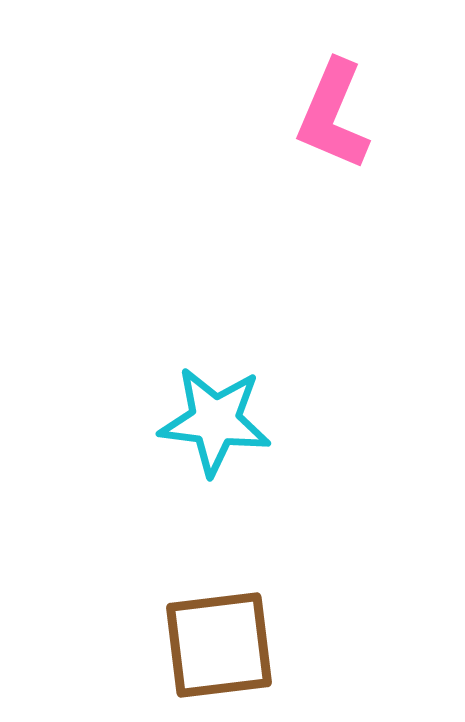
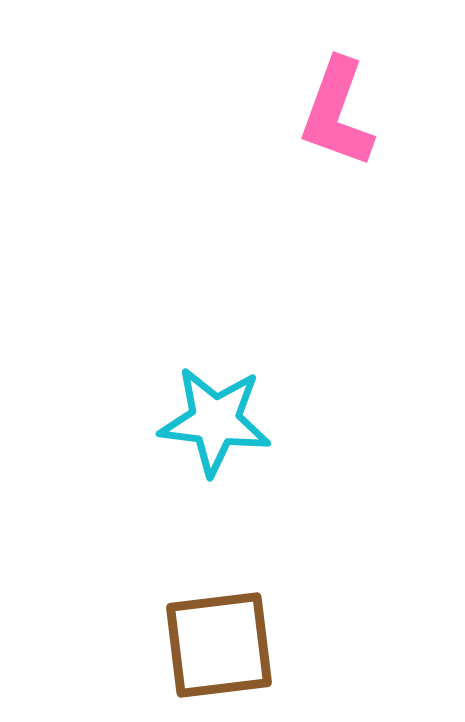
pink L-shape: moved 4 px right, 2 px up; rotated 3 degrees counterclockwise
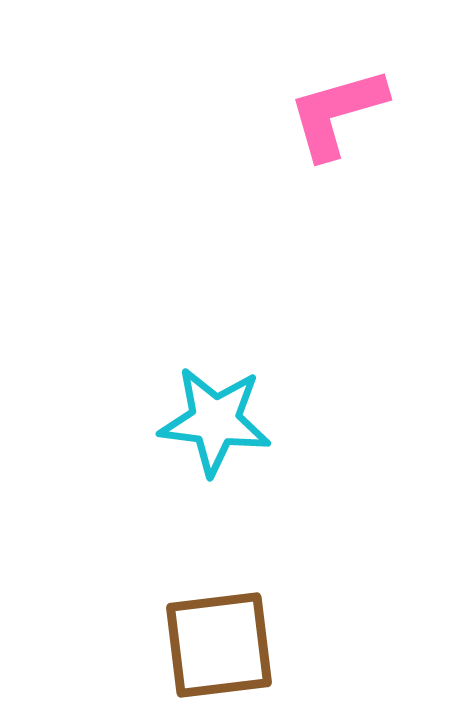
pink L-shape: rotated 54 degrees clockwise
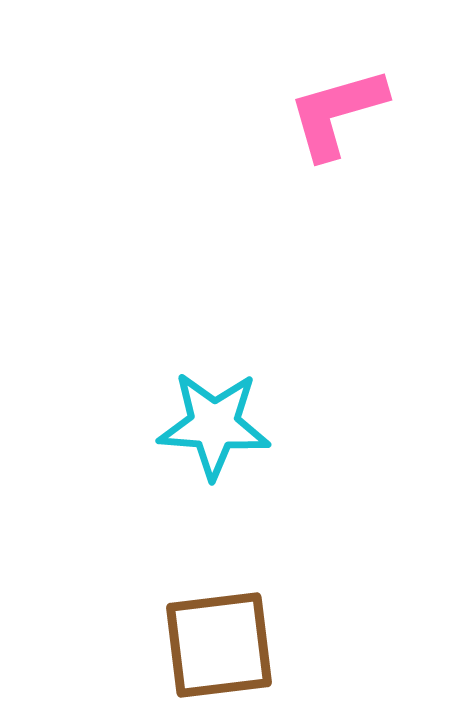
cyan star: moved 1 px left, 4 px down; rotated 3 degrees counterclockwise
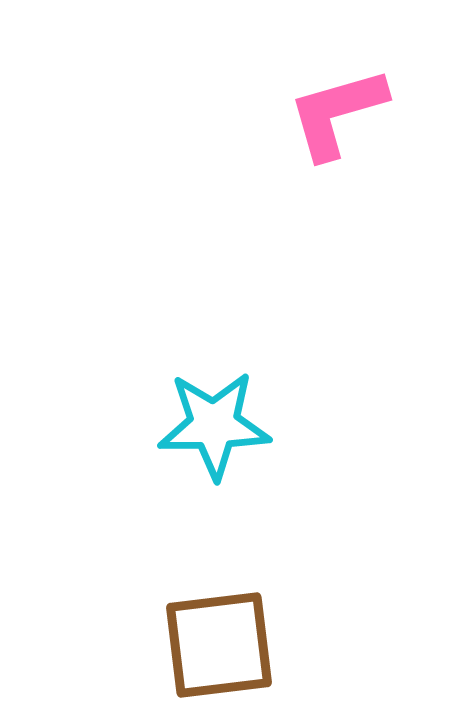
cyan star: rotated 5 degrees counterclockwise
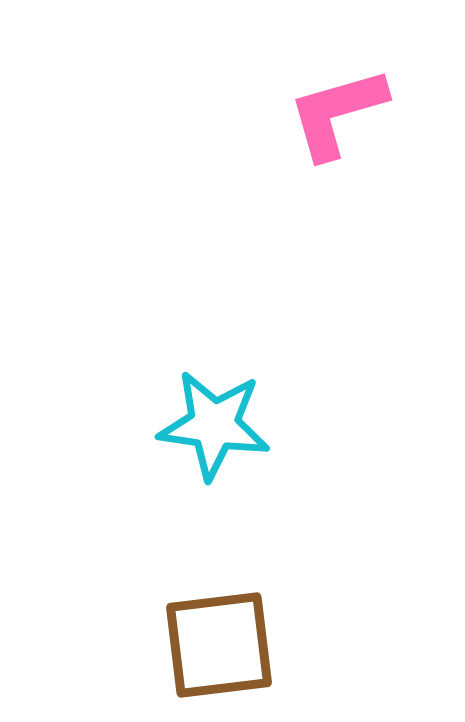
cyan star: rotated 9 degrees clockwise
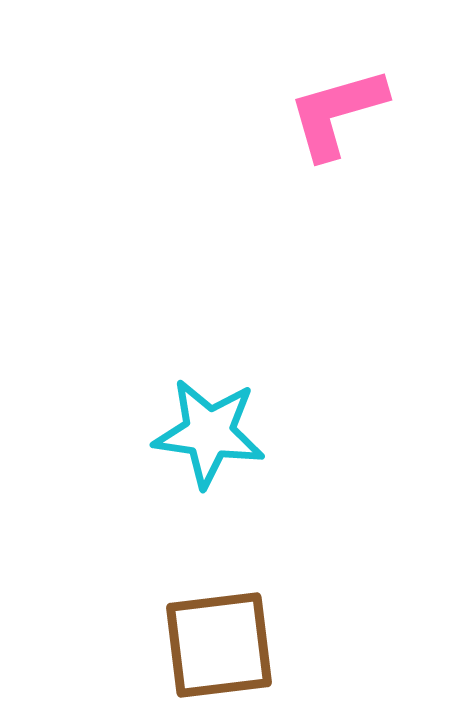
cyan star: moved 5 px left, 8 px down
